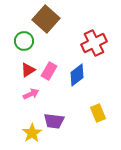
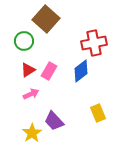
red cross: rotated 15 degrees clockwise
blue diamond: moved 4 px right, 4 px up
purple trapezoid: rotated 40 degrees clockwise
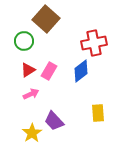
yellow rectangle: rotated 18 degrees clockwise
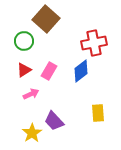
red triangle: moved 4 px left
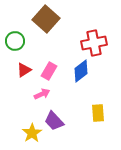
green circle: moved 9 px left
pink arrow: moved 11 px right
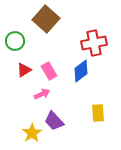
pink rectangle: rotated 60 degrees counterclockwise
